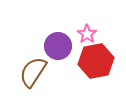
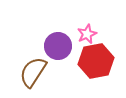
pink star: rotated 12 degrees clockwise
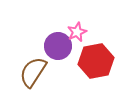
pink star: moved 10 px left, 2 px up
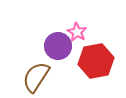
pink star: rotated 18 degrees counterclockwise
brown semicircle: moved 3 px right, 5 px down
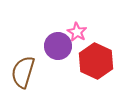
red hexagon: rotated 24 degrees counterclockwise
brown semicircle: moved 13 px left, 5 px up; rotated 16 degrees counterclockwise
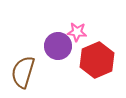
pink star: rotated 24 degrees counterclockwise
red hexagon: moved 1 px right, 1 px up; rotated 12 degrees clockwise
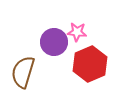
purple circle: moved 4 px left, 4 px up
red hexagon: moved 7 px left, 4 px down
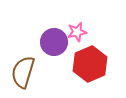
pink star: rotated 18 degrees counterclockwise
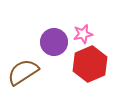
pink star: moved 6 px right, 2 px down
brown semicircle: rotated 40 degrees clockwise
